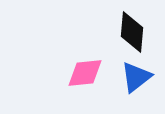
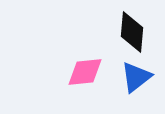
pink diamond: moved 1 px up
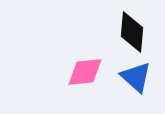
blue triangle: rotated 40 degrees counterclockwise
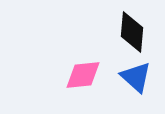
pink diamond: moved 2 px left, 3 px down
